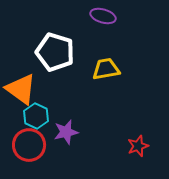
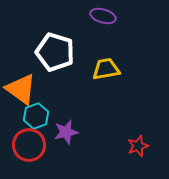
cyan hexagon: rotated 15 degrees clockwise
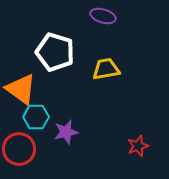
cyan hexagon: moved 1 px down; rotated 20 degrees clockwise
red circle: moved 10 px left, 4 px down
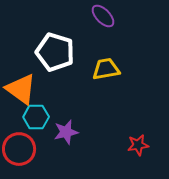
purple ellipse: rotated 30 degrees clockwise
red star: moved 1 px up; rotated 10 degrees clockwise
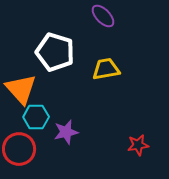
orange triangle: rotated 12 degrees clockwise
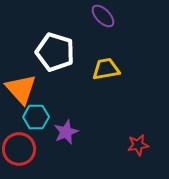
purple star: rotated 10 degrees counterclockwise
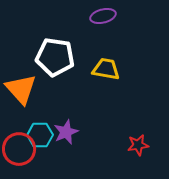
purple ellipse: rotated 60 degrees counterclockwise
white pentagon: moved 5 px down; rotated 9 degrees counterclockwise
yellow trapezoid: rotated 20 degrees clockwise
cyan hexagon: moved 4 px right, 18 px down
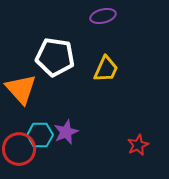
yellow trapezoid: rotated 104 degrees clockwise
red star: rotated 15 degrees counterclockwise
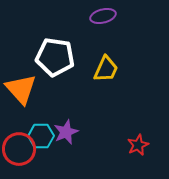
cyan hexagon: moved 1 px right, 1 px down
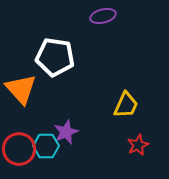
yellow trapezoid: moved 20 px right, 36 px down
cyan hexagon: moved 5 px right, 10 px down
